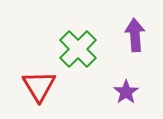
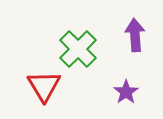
red triangle: moved 5 px right
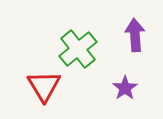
green cross: rotated 6 degrees clockwise
purple star: moved 1 px left, 4 px up
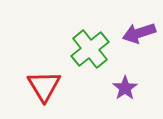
purple arrow: moved 4 px right, 2 px up; rotated 104 degrees counterclockwise
green cross: moved 12 px right
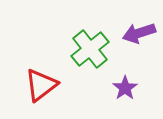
red triangle: moved 3 px left, 1 px up; rotated 24 degrees clockwise
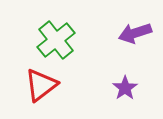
purple arrow: moved 4 px left
green cross: moved 34 px left, 9 px up
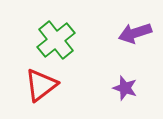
purple star: rotated 20 degrees counterclockwise
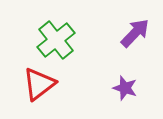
purple arrow: rotated 152 degrees clockwise
red triangle: moved 2 px left, 1 px up
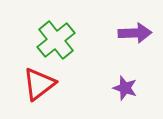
purple arrow: rotated 44 degrees clockwise
